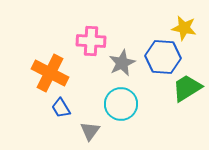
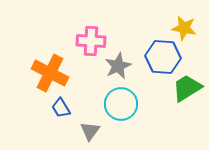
gray star: moved 4 px left, 3 px down
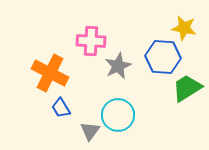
cyan circle: moved 3 px left, 11 px down
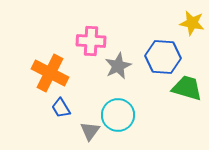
yellow star: moved 8 px right, 5 px up
green trapezoid: rotated 48 degrees clockwise
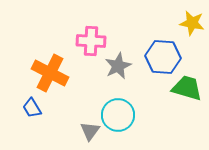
blue trapezoid: moved 29 px left
